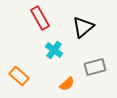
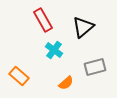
red rectangle: moved 3 px right, 2 px down
orange semicircle: moved 1 px left, 1 px up
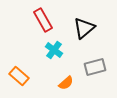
black triangle: moved 1 px right, 1 px down
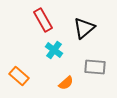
gray rectangle: rotated 20 degrees clockwise
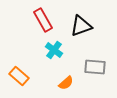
black triangle: moved 3 px left, 2 px up; rotated 20 degrees clockwise
